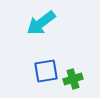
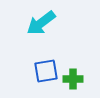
green cross: rotated 18 degrees clockwise
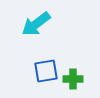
cyan arrow: moved 5 px left, 1 px down
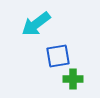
blue square: moved 12 px right, 15 px up
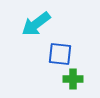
blue square: moved 2 px right, 2 px up; rotated 15 degrees clockwise
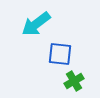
green cross: moved 1 px right, 2 px down; rotated 30 degrees counterclockwise
